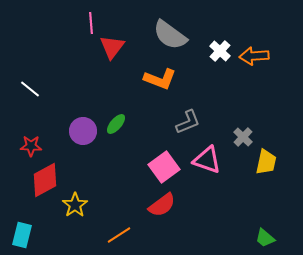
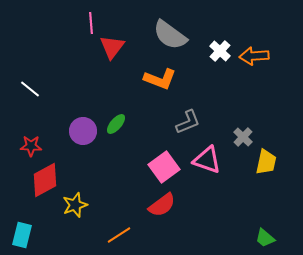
yellow star: rotated 15 degrees clockwise
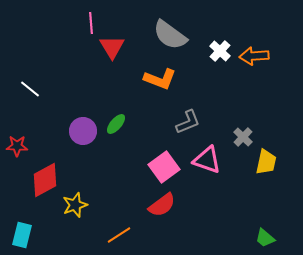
red triangle: rotated 8 degrees counterclockwise
red star: moved 14 px left
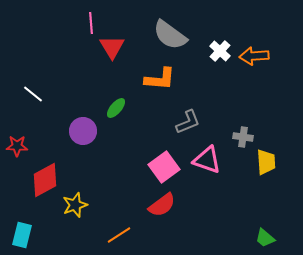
orange L-shape: rotated 16 degrees counterclockwise
white line: moved 3 px right, 5 px down
green ellipse: moved 16 px up
gray cross: rotated 36 degrees counterclockwise
yellow trapezoid: rotated 16 degrees counterclockwise
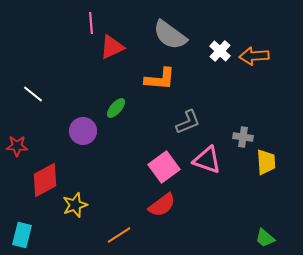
red triangle: rotated 36 degrees clockwise
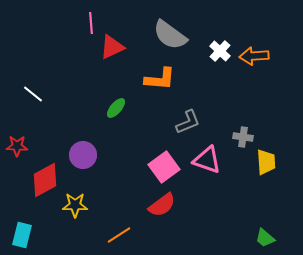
purple circle: moved 24 px down
yellow star: rotated 20 degrees clockwise
